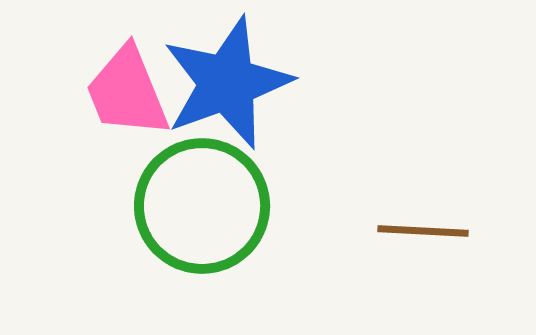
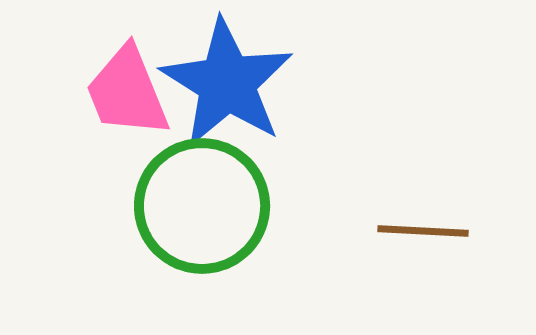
blue star: rotated 20 degrees counterclockwise
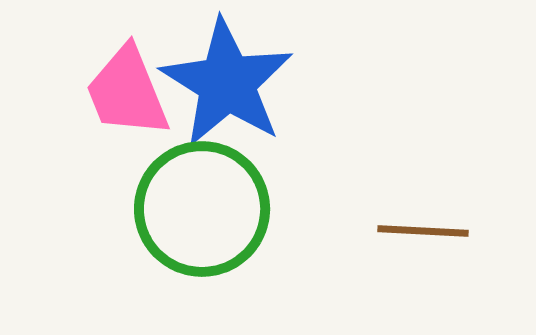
green circle: moved 3 px down
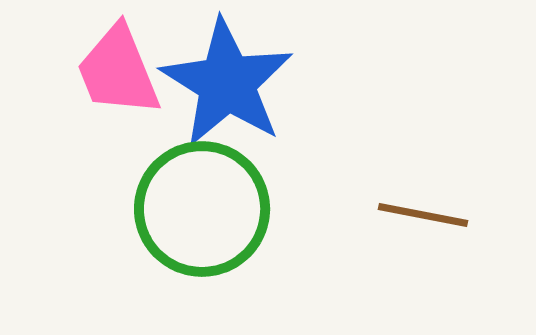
pink trapezoid: moved 9 px left, 21 px up
brown line: moved 16 px up; rotated 8 degrees clockwise
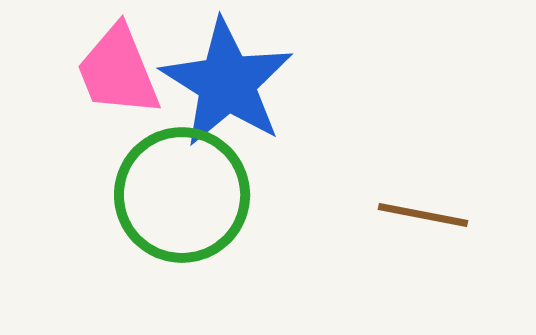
green circle: moved 20 px left, 14 px up
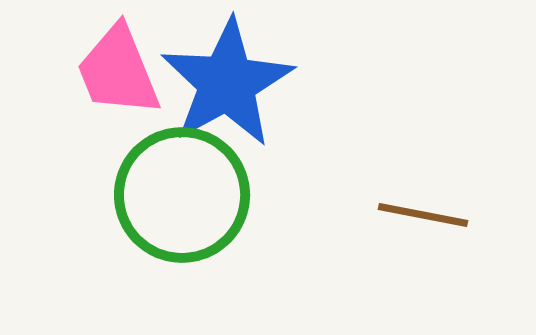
blue star: rotated 11 degrees clockwise
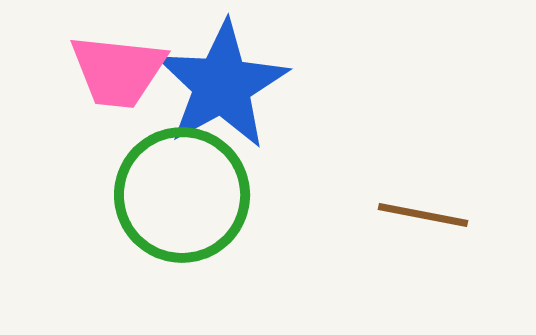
pink trapezoid: rotated 62 degrees counterclockwise
blue star: moved 5 px left, 2 px down
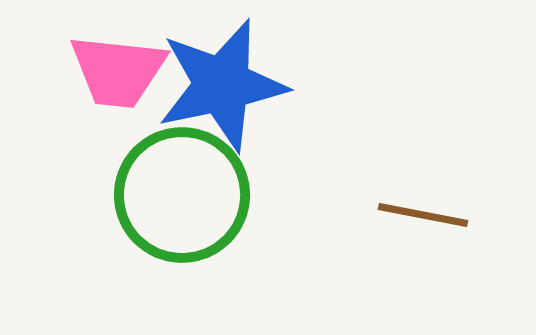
blue star: rotated 17 degrees clockwise
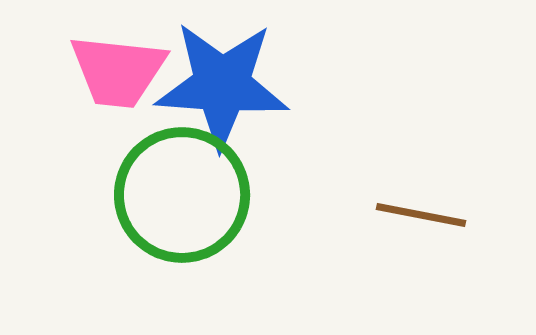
blue star: rotated 16 degrees clockwise
brown line: moved 2 px left
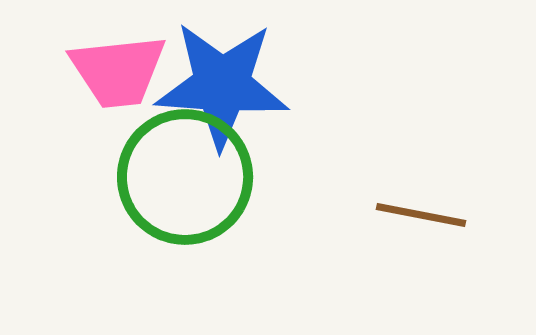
pink trapezoid: rotated 12 degrees counterclockwise
green circle: moved 3 px right, 18 px up
